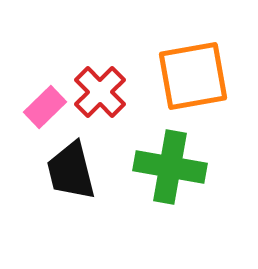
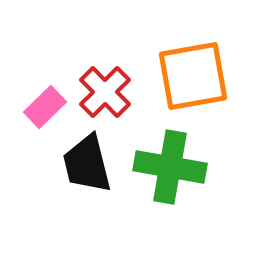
red cross: moved 5 px right
black trapezoid: moved 16 px right, 7 px up
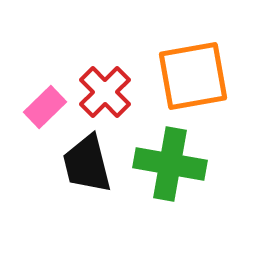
green cross: moved 3 px up
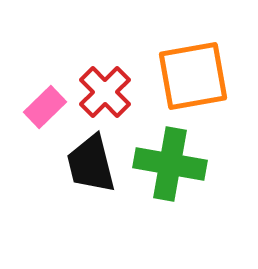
black trapezoid: moved 4 px right
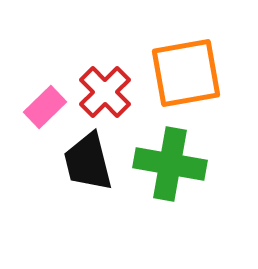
orange square: moved 7 px left, 3 px up
black trapezoid: moved 3 px left, 2 px up
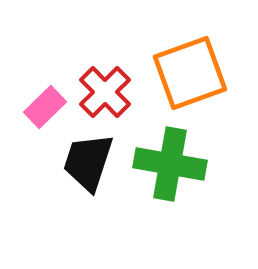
orange square: moved 4 px right; rotated 10 degrees counterclockwise
black trapezoid: rotated 32 degrees clockwise
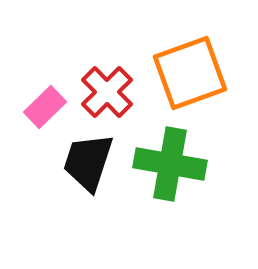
red cross: moved 2 px right
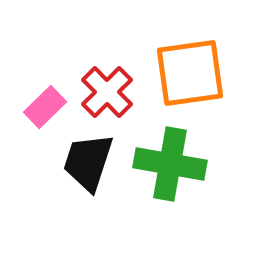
orange square: rotated 12 degrees clockwise
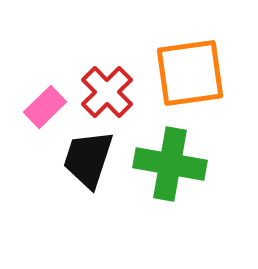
black trapezoid: moved 3 px up
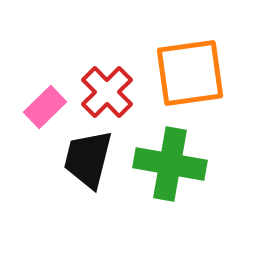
black trapezoid: rotated 4 degrees counterclockwise
